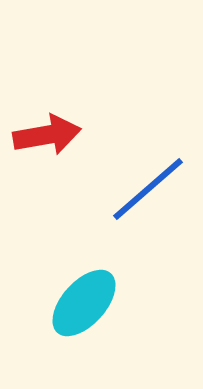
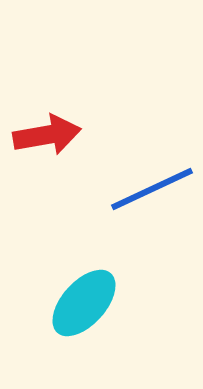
blue line: moved 4 px right; rotated 16 degrees clockwise
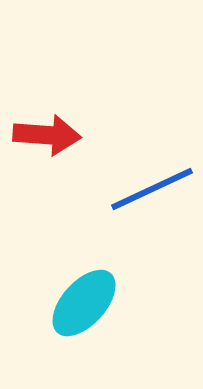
red arrow: rotated 14 degrees clockwise
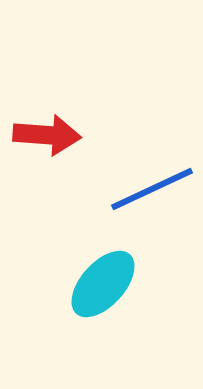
cyan ellipse: moved 19 px right, 19 px up
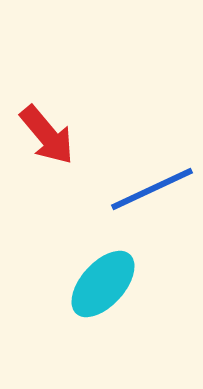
red arrow: rotated 46 degrees clockwise
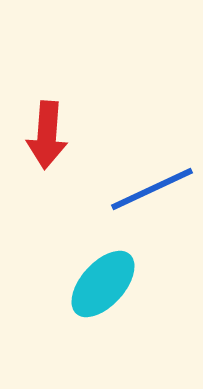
red arrow: rotated 44 degrees clockwise
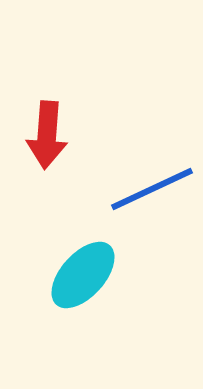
cyan ellipse: moved 20 px left, 9 px up
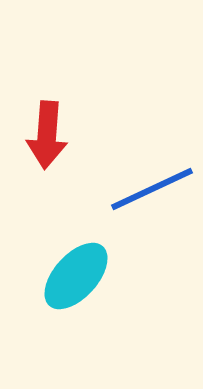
cyan ellipse: moved 7 px left, 1 px down
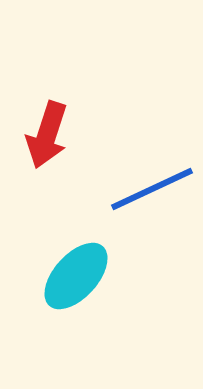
red arrow: rotated 14 degrees clockwise
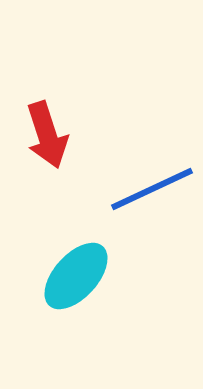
red arrow: rotated 36 degrees counterclockwise
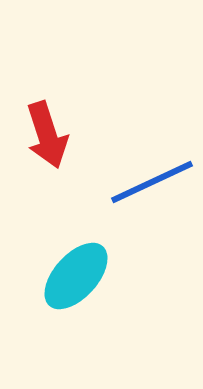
blue line: moved 7 px up
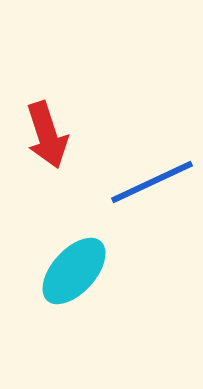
cyan ellipse: moved 2 px left, 5 px up
